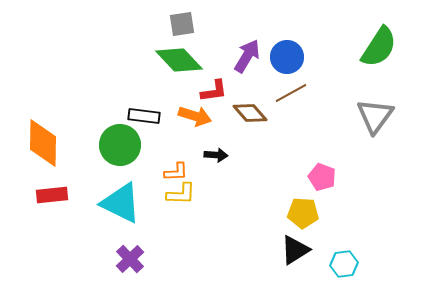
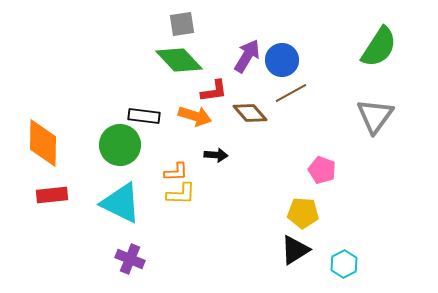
blue circle: moved 5 px left, 3 px down
pink pentagon: moved 7 px up
purple cross: rotated 24 degrees counterclockwise
cyan hexagon: rotated 20 degrees counterclockwise
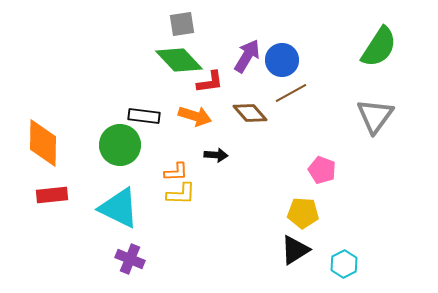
red L-shape: moved 4 px left, 9 px up
cyan triangle: moved 2 px left, 5 px down
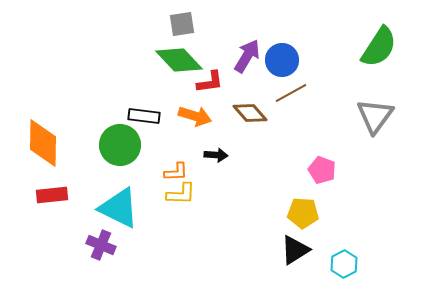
purple cross: moved 29 px left, 14 px up
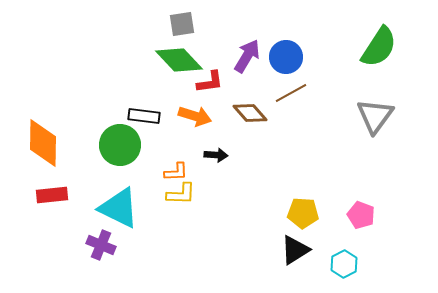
blue circle: moved 4 px right, 3 px up
pink pentagon: moved 39 px right, 45 px down
